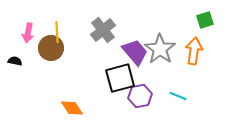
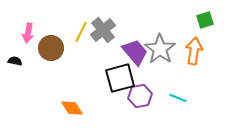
yellow line: moved 24 px right; rotated 30 degrees clockwise
cyan line: moved 2 px down
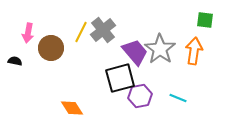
green square: rotated 24 degrees clockwise
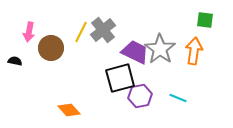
pink arrow: moved 1 px right, 1 px up
purple trapezoid: rotated 24 degrees counterclockwise
orange diamond: moved 3 px left, 2 px down; rotated 10 degrees counterclockwise
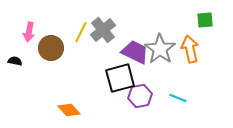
green square: rotated 12 degrees counterclockwise
orange arrow: moved 4 px left, 2 px up; rotated 20 degrees counterclockwise
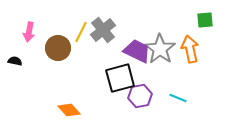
brown circle: moved 7 px right
purple trapezoid: moved 2 px right, 1 px up
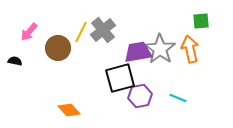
green square: moved 4 px left, 1 px down
pink arrow: rotated 30 degrees clockwise
purple trapezoid: moved 1 px right, 1 px down; rotated 36 degrees counterclockwise
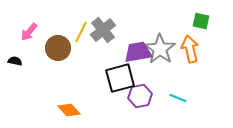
green square: rotated 18 degrees clockwise
